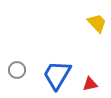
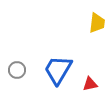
yellow trapezoid: rotated 50 degrees clockwise
blue trapezoid: moved 1 px right, 5 px up
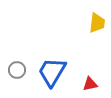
blue trapezoid: moved 6 px left, 2 px down
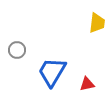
gray circle: moved 20 px up
red triangle: moved 3 px left
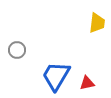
blue trapezoid: moved 4 px right, 4 px down
red triangle: moved 1 px up
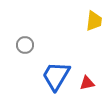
yellow trapezoid: moved 3 px left, 2 px up
gray circle: moved 8 px right, 5 px up
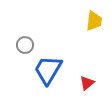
blue trapezoid: moved 8 px left, 6 px up
red triangle: rotated 28 degrees counterclockwise
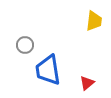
blue trapezoid: rotated 40 degrees counterclockwise
